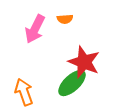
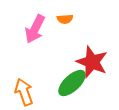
red star: moved 8 px right
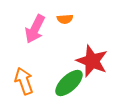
red star: moved 1 px up
green ellipse: moved 3 px left
orange arrow: moved 11 px up
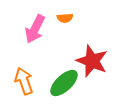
orange semicircle: moved 1 px up
green ellipse: moved 5 px left
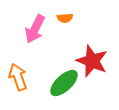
orange arrow: moved 6 px left, 4 px up
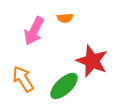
pink arrow: moved 1 px left, 2 px down
orange arrow: moved 5 px right, 2 px down; rotated 12 degrees counterclockwise
green ellipse: moved 3 px down
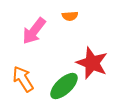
orange semicircle: moved 5 px right, 2 px up
pink arrow: rotated 12 degrees clockwise
red star: moved 2 px down
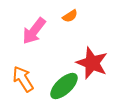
orange semicircle: rotated 28 degrees counterclockwise
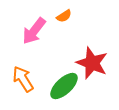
orange semicircle: moved 6 px left
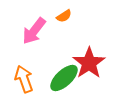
red star: moved 3 px left; rotated 16 degrees clockwise
orange arrow: moved 1 px right; rotated 12 degrees clockwise
green ellipse: moved 8 px up
